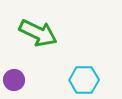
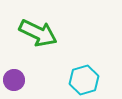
cyan hexagon: rotated 16 degrees counterclockwise
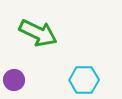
cyan hexagon: rotated 16 degrees clockwise
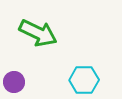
purple circle: moved 2 px down
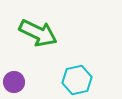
cyan hexagon: moved 7 px left; rotated 12 degrees counterclockwise
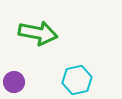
green arrow: rotated 15 degrees counterclockwise
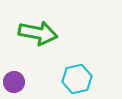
cyan hexagon: moved 1 px up
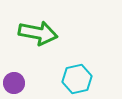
purple circle: moved 1 px down
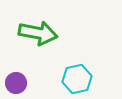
purple circle: moved 2 px right
